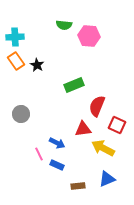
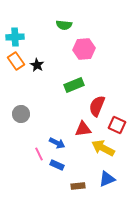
pink hexagon: moved 5 px left, 13 px down; rotated 10 degrees counterclockwise
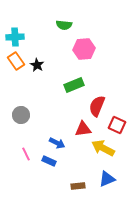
gray circle: moved 1 px down
pink line: moved 13 px left
blue rectangle: moved 8 px left, 4 px up
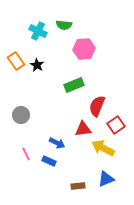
cyan cross: moved 23 px right, 6 px up; rotated 30 degrees clockwise
red square: moved 1 px left; rotated 30 degrees clockwise
blue triangle: moved 1 px left
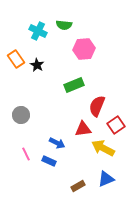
orange rectangle: moved 2 px up
brown rectangle: rotated 24 degrees counterclockwise
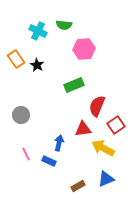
blue arrow: moved 2 px right; rotated 105 degrees counterclockwise
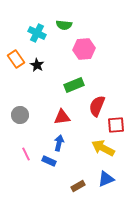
cyan cross: moved 1 px left, 2 px down
gray circle: moved 1 px left
red square: rotated 30 degrees clockwise
red triangle: moved 21 px left, 12 px up
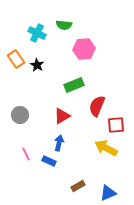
red triangle: moved 1 px up; rotated 24 degrees counterclockwise
yellow arrow: moved 3 px right
blue triangle: moved 2 px right, 14 px down
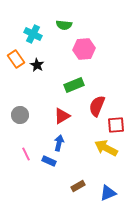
cyan cross: moved 4 px left, 1 px down
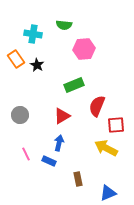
cyan cross: rotated 18 degrees counterclockwise
brown rectangle: moved 7 px up; rotated 72 degrees counterclockwise
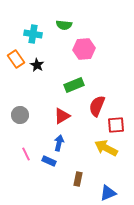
brown rectangle: rotated 24 degrees clockwise
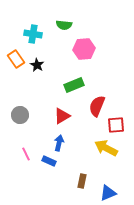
brown rectangle: moved 4 px right, 2 px down
